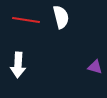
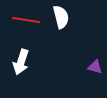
white arrow: moved 3 px right, 3 px up; rotated 15 degrees clockwise
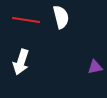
purple triangle: rotated 28 degrees counterclockwise
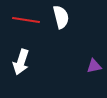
purple triangle: moved 1 px left, 1 px up
